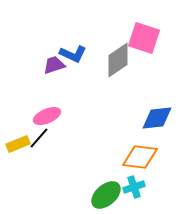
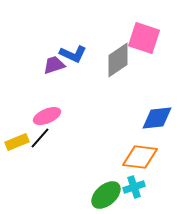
black line: moved 1 px right
yellow rectangle: moved 1 px left, 2 px up
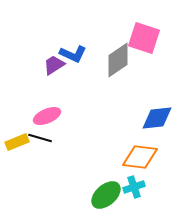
purple trapezoid: rotated 15 degrees counterclockwise
black line: rotated 65 degrees clockwise
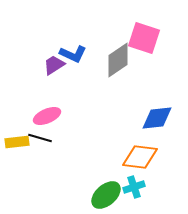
yellow rectangle: rotated 15 degrees clockwise
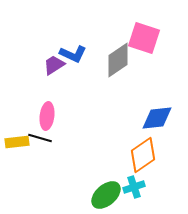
pink ellipse: rotated 60 degrees counterclockwise
orange diamond: moved 3 px right, 2 px up; rotated 42 degrees counterclockwise
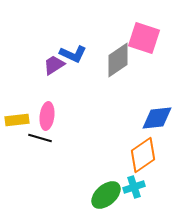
yellow rectangle: moved 22 px up
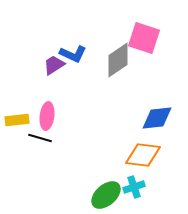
orange diamond: rotated 42 degrees clockwise
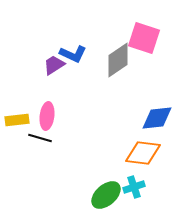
orange diamond: moved 2 px up
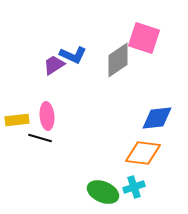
blue L-shape: moved 1 px down
pink ellipse: rotated 12 degrees counterclockwise
green ellipse: moved 3 px left, 3 px up; rotated 64 degrees clockwise
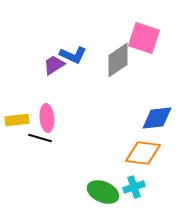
pink ellipse: moved 2 px down
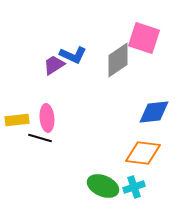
blue diamond: moved 3 px left, 6 px up
green ellipse: moved 6 px up
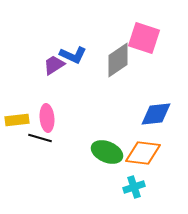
blue diamond: moved 2 px right, 2 px down
green ellipse: moved 4 px right, 34 px up
